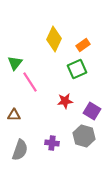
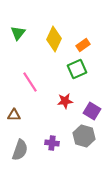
green triangle: moved 3 px right, 30 px up
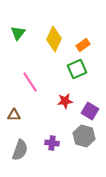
purple square: moved 2 px left
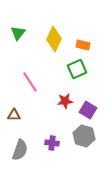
orange rectangle: rotated 48 degrees clockwise
purple square: moved 2 px left, 1 px up
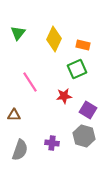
red star: moved 1 px left, 5 px up
